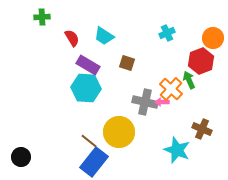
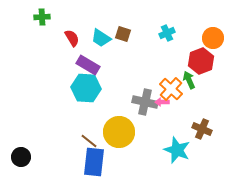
cyan trapezoid: moved 3 px left, 2 px down
brown square: moved 4 px left, 29 px up
blue rectangle: rotated 32 degrees counterclockwise
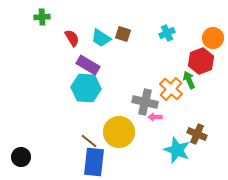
pink arrow: moved 7 px left, 15 px down
brown cross: moved 5 px left, 5 px down
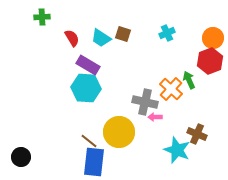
red hexagon: moved 9 px right
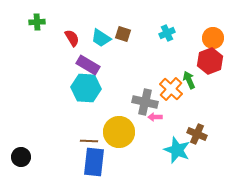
green cross: moved 5 px left, 5 px down
brown line: rotated 36 degrees counterclockwise
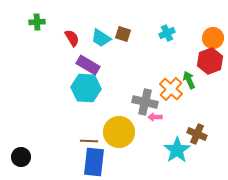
cyan star: rotated 16 degrees clockwise
